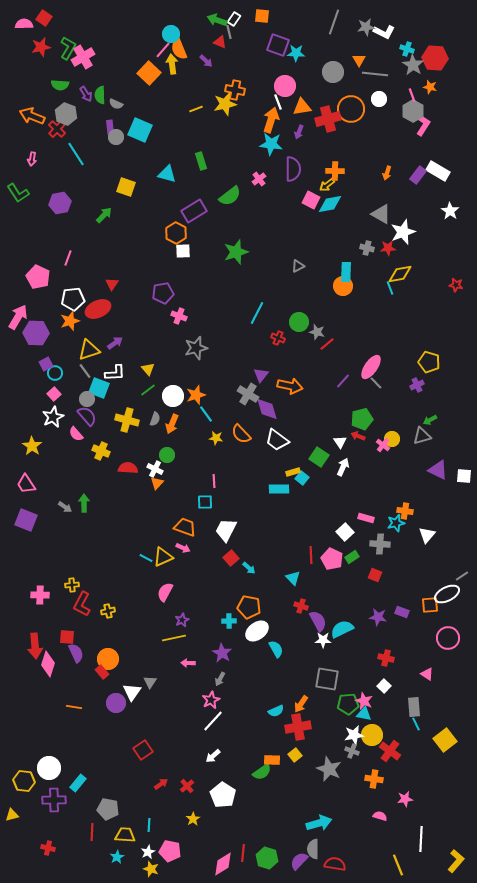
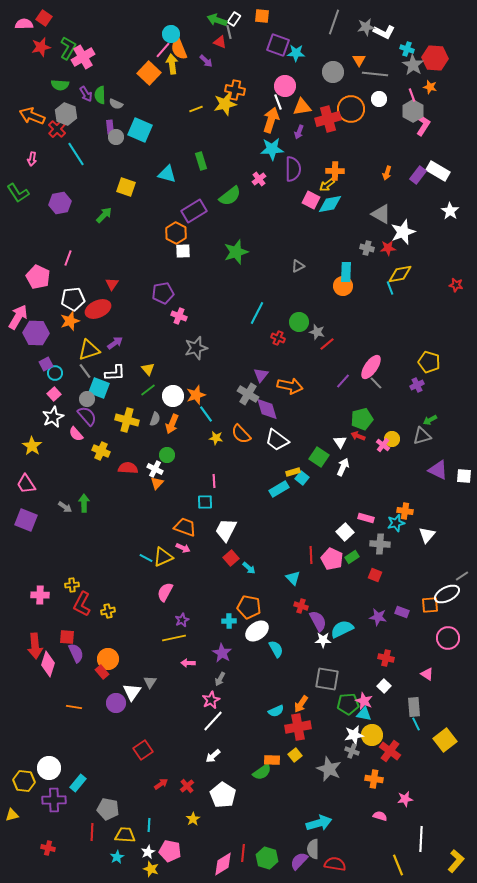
cyan star at (271, 144): moved 1 px right, 5 px down; rotated 10 degrees counterclockwise
cyan rectangle at (279, 489): rotated 30 degrees counterclockwise
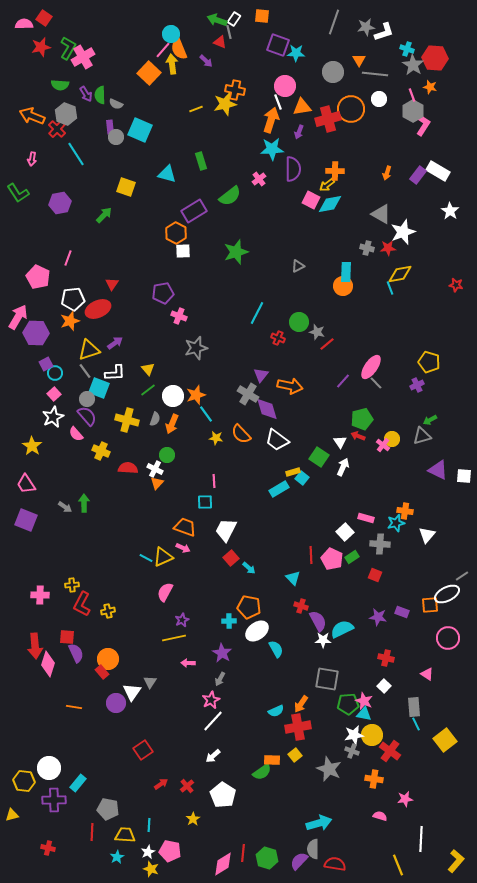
white L-shape at (384, 32): rotated 45 degrees counterclockwise
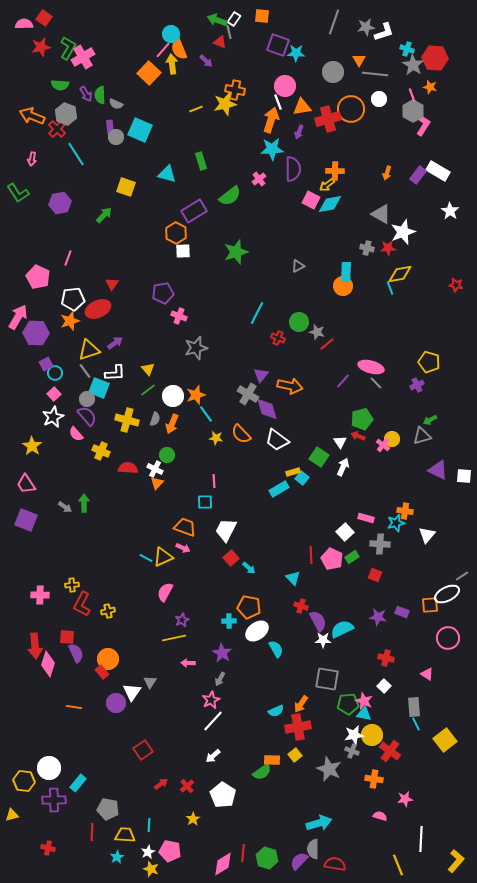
pink ellipse at (371, 367): rotated 70 degrees clockwise
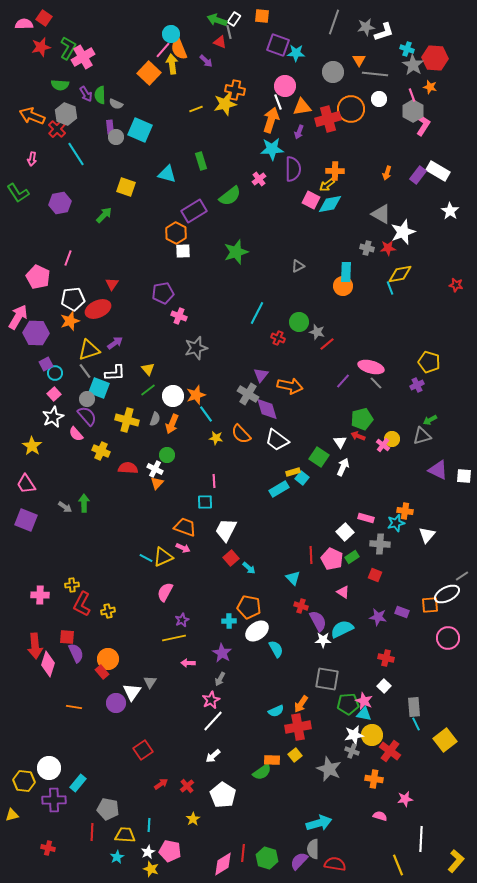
pink triangle at (427, 674): moved 84 px left, 82 px up
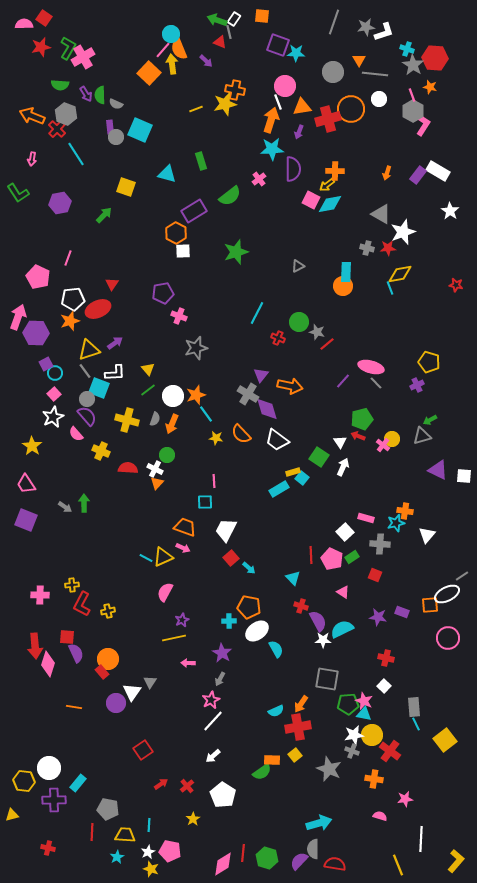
pink arrow at (18, 317): rotated 10 degrees counterclockwise
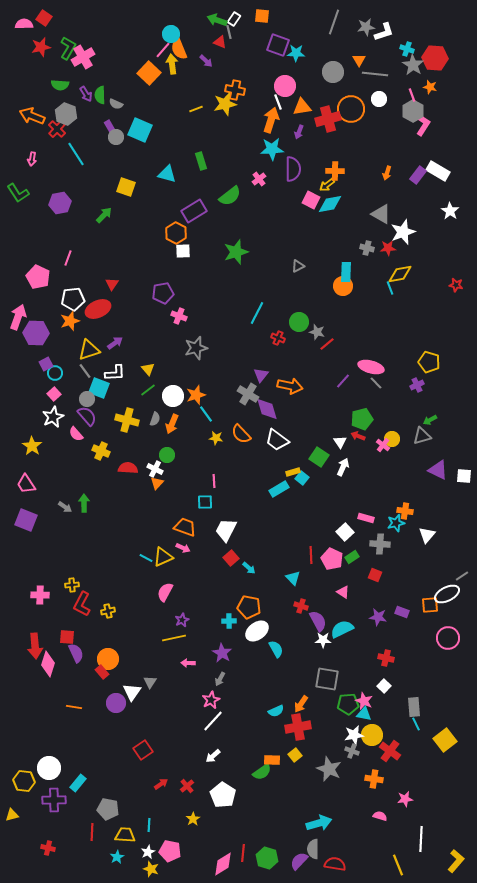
purple rectangle at (110, 127): rotated 24 degrees counterclockwise
